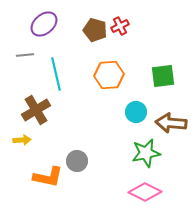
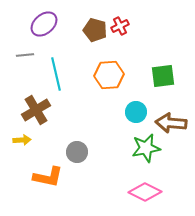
green star: moved 5 px up
gray circle: moved 9 px up
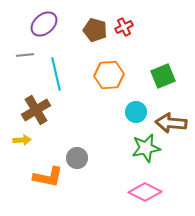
red cross: moved 4 px right, 1 px down
green square: rotated 15 degrees counterclockwise
gray circle: moved 6 px down
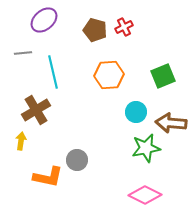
purple ellipse: moved 4 px up
gray line: moved 2 px left, 2 px up
cyan line: moved 3 px left, 2 px up
yellow arrow: moved 1 px left, 1 px down; rotated 78 degrees counterclockwise
gray circle: moved 2 px down
pink diamond: moved 3 px down
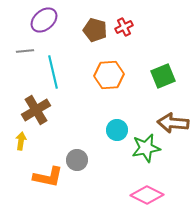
gray line: moved 2 px right, 2 px up
cyan circle: moved 19 px left, 18 px down
brown arrow: moved 2 px right
pink diamond: moved 2 px right
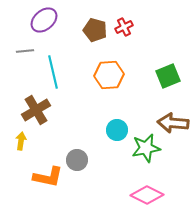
green square: moved 5 px right
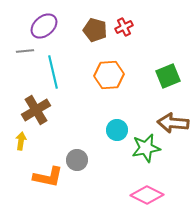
purple ellipse: moved 6 px down
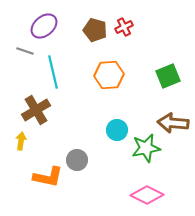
gray line: rotated 24 degrees clockwise
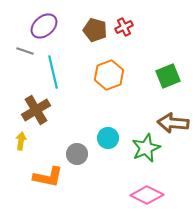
orange hexagon: rotated 16 degrees counterclockwise
cyan circle: moved 9 px left, 8 px down
green star: rotated 12 degrees counterclockwise
gray circle: moved 6 px up
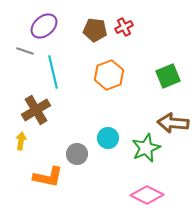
brown pentagon: rotated 10 degrees counterclockwise
